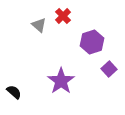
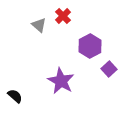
purple hexagon: moved 2 px left, 4 px down; rotated 10 degrees counterclockwise
purple star: rotated 8 degrees counterclockwise
black semicircle: moved 1 px right, 4 px down
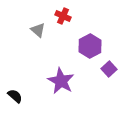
red cross: rotated 21 degrees counterclockwise
gray triangle: moved 1 px left, 5 px down
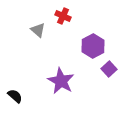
purple hexagon: moved 3 px right
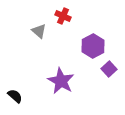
gray triangle: moved 1 px right, 1 px down
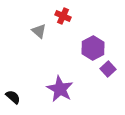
purple hexagon: moved 2 px down
purple square: moved 1 px left
purple star: moved 1 px left, 8 px down
black semicircle: moved 2 px left, 1 px down
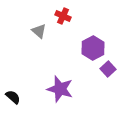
purple star: rotated 12 degrees counterclockwise
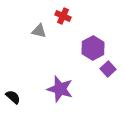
gray triangle: rotated 28 degrees counterclockwise
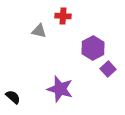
red cross: rotated 21 degrees counterclockwise
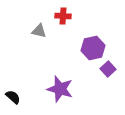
purple hexagon: rotated 15 degrees clockwise
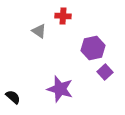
gray triangle: rotated 21 degrees clockwise
purple square: moved 3 px left, 3 px down
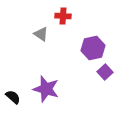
gray triangle: moved 2 px right, 3 px down
purple star: moved 14 px left
